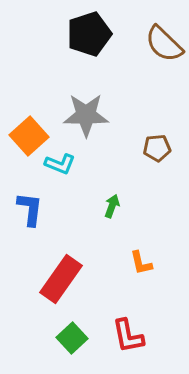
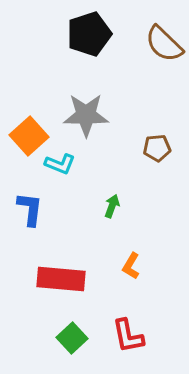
orange L-shape: moved 10 px left, 3 px down; rotated 44 degrees clockwise
red rectangle: rotated 60 degrees clockwise
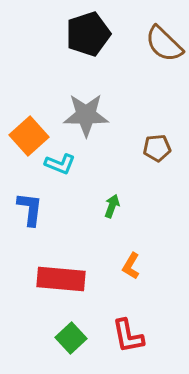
black pentagon: moved 1 px left
green square: moved 1 px left
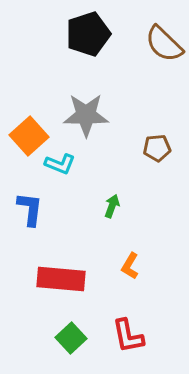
orange L-shape: moved 1 px left
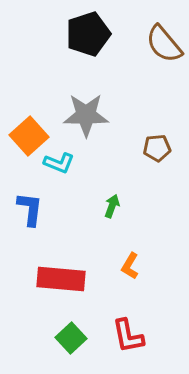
brown semicircle: rotated 6 degrees clockwise
cyan L-shape: moved 1 px left, 1 px up
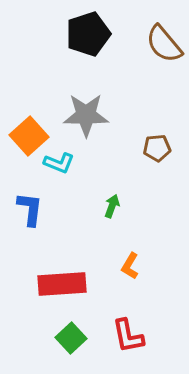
red rectangle: moved 1 px right, 5 px down; rotated 9 degrees counterclockwise
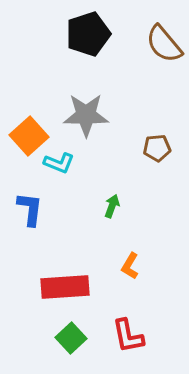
red rectangle: moved 3 px right, 3 px down
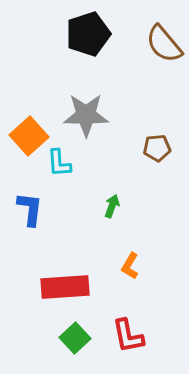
cyan L-shape: rotated 64 degrees clockwise
green square: moved 4 px right
